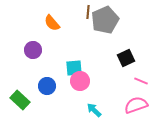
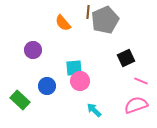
orange semicircle: moved 11 px right
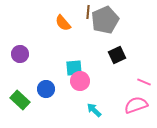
purple circle: moved 13 px left, 4 px down
black square: moved 9 px left, 3 px up
pink line: moved 3 px right, 1 px down
blue circle: moved 1 px left, 3 px down
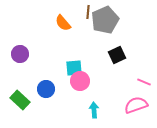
cyan arrow: rotated 42 degrees clockwise
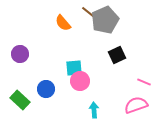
brown line: rotated 56 degrees counterclockwise
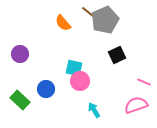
cyan square: rotated 18 degrees clockwise
cyan arrow: rotated 28 degrees counterclockwise
